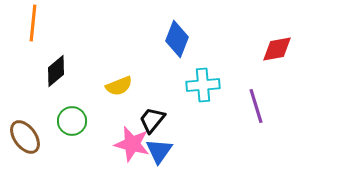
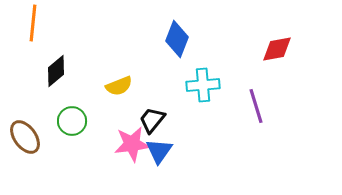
pink star: rotated 21 degrees counterclockwise
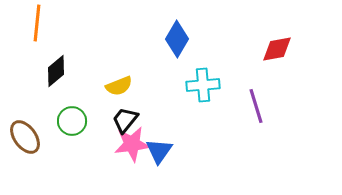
orange line: moved 4 px right
blue diamond: rotated 9 degrees clockwise
black trapezoid: moved 27 px left
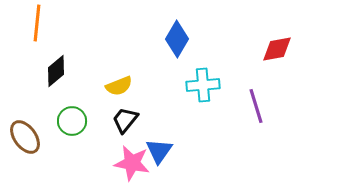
pink star: moved 19 px down; rotated 18 degrees clockwise
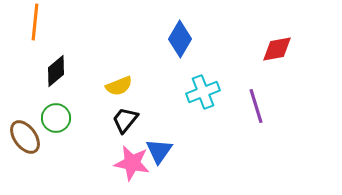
orange line: moved 2 px left, 1 px up
blue diamond: moved 3 px right
cyan cross: moved 7 px down; rotated 16 degrees counterclockwise
green circle: moved 16 px left, 3 px up
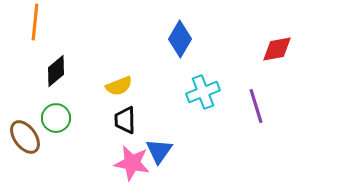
black trapezoid: rotated 40 degrees counterclockwise
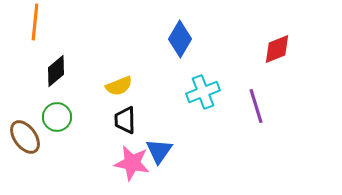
red diamond: rotated 12 degrees counterclockwise
green circle: moved 1 px right, 1 px up
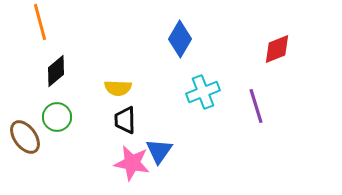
orange line: moved 5 px right; rotated 21 degrees counterclockwise
yellow semicircle: moved 1 px left, 2 px down; rotated 24 degrees clockwise
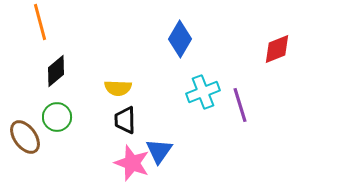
purple line: moved 16 px left, 1 px up
pink star: rotated 9 degrees clockwise
